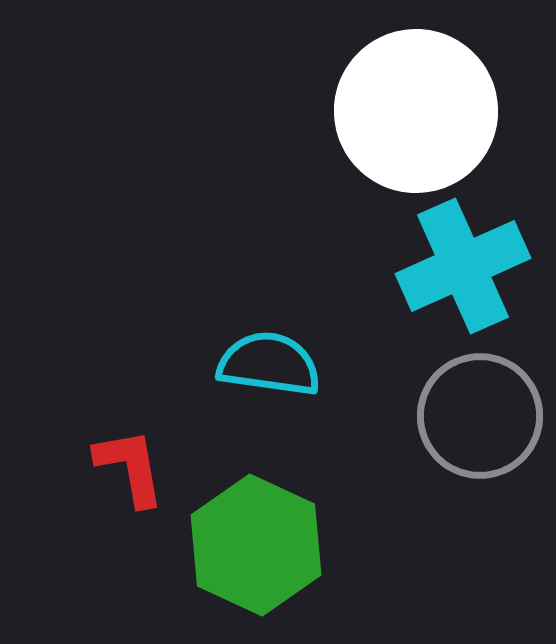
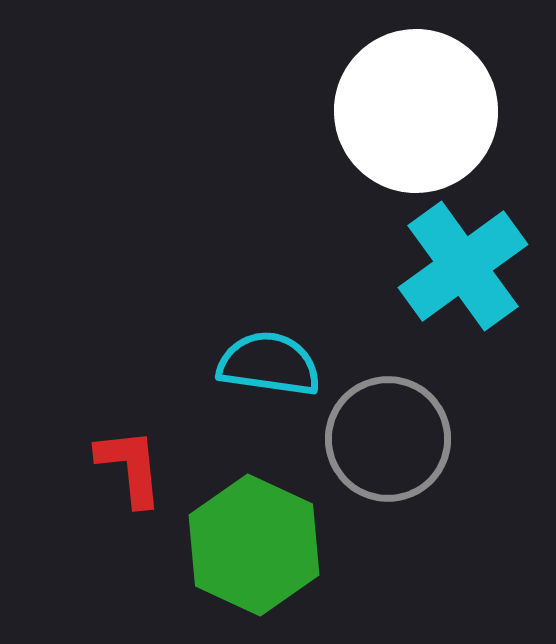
cyan cross: rotated 12 degrees counterclockwise
gray circle: moved 92 px left, 23 px down
red L-shape: rotated 4 degrees clockwise
green hexagon: moved 2 px left
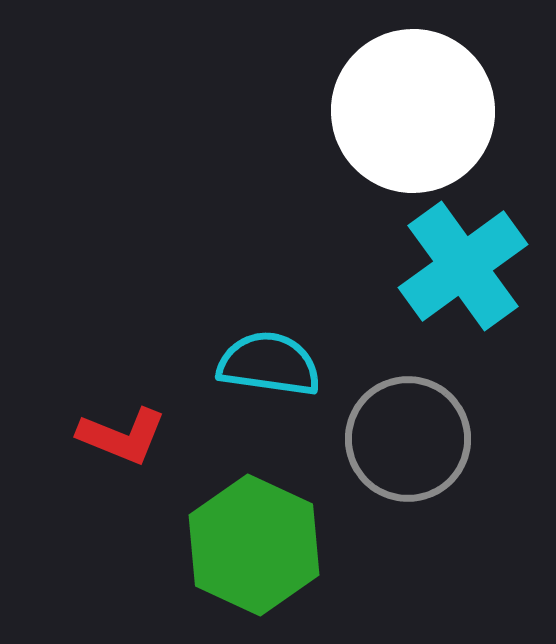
white circle: moved 3 px left
gray circle: moved 20 px right
red L-shape: moved 8 px left, 31 px up; rotated 118 degrees clockwise
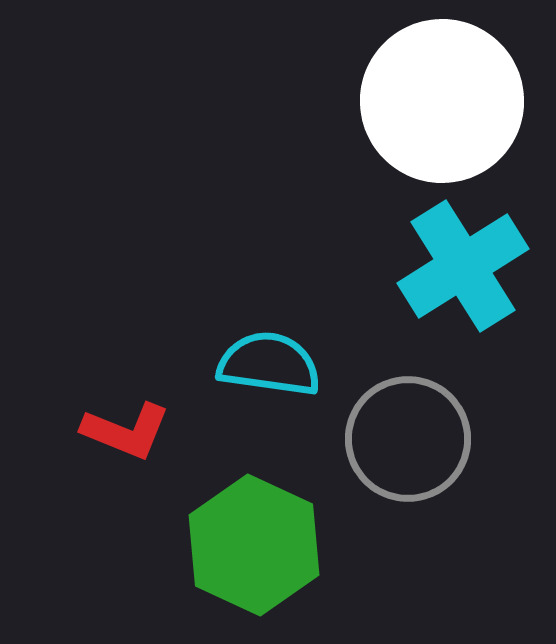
white circle: moved 29 px right, 10 px up
cyan cross: rotated 4 degrees clockwise
red L-shape: moved 4 px right, 5 px up
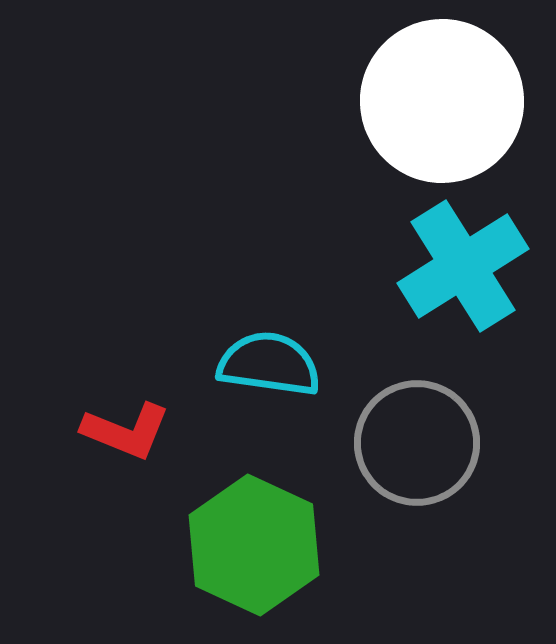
gray circle: moved 9 px right, 4 px down
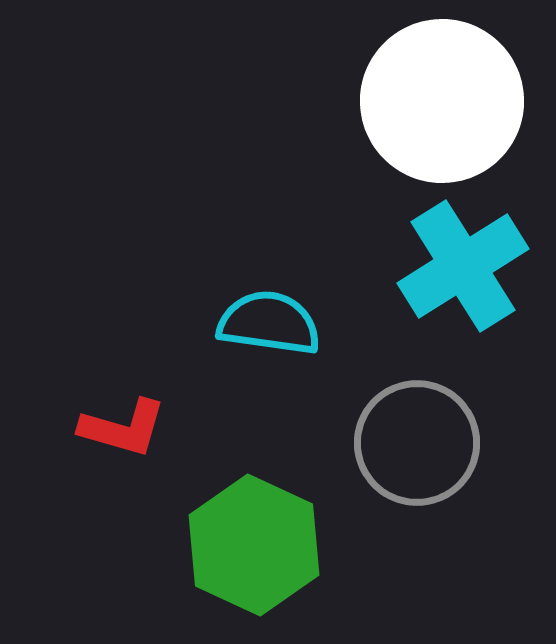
cyan semicircle: moved 41 px up
red L-shape: moved 3 px left, 3 px up; rotated 6 degrees counterclockwise
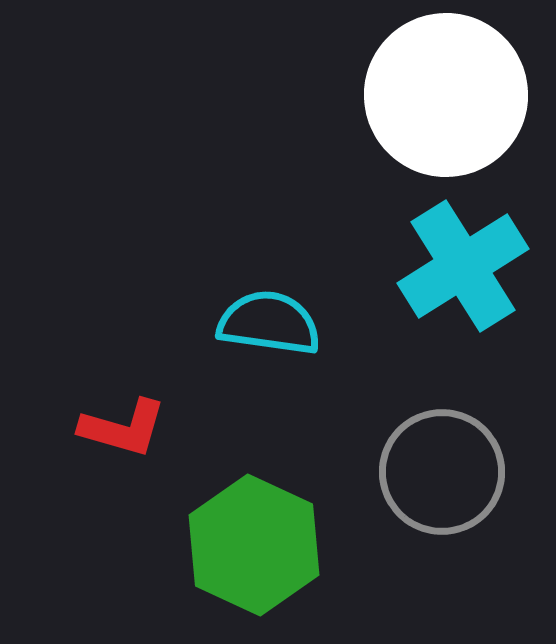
white circle: moved 4 px right, 6 px up
gray circle: moved 25 px right, 29 px down
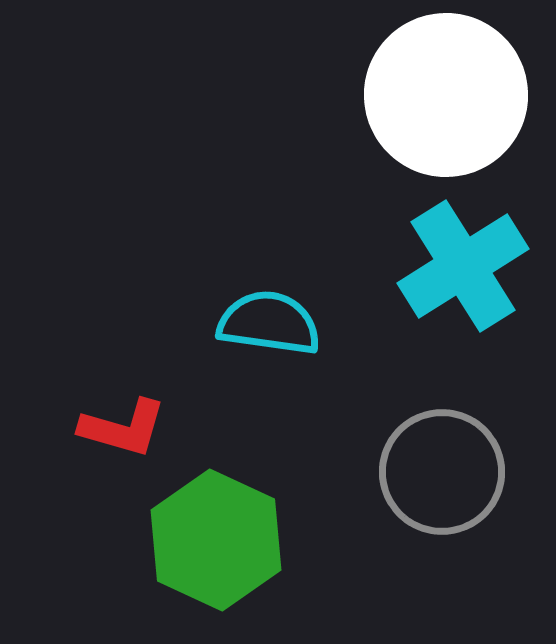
green hexagon: moved 38 px left, 5 px up
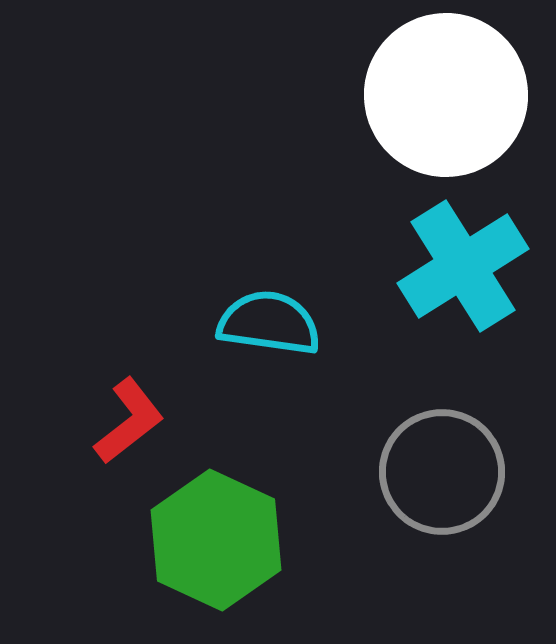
red L-shape: moved 6 px right, 7 px up; rotated 54 degrees counterclockwise
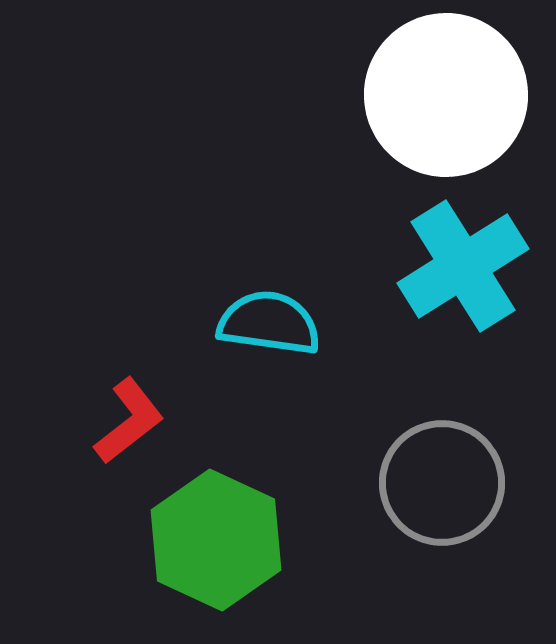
gray circle: moved 11 px down
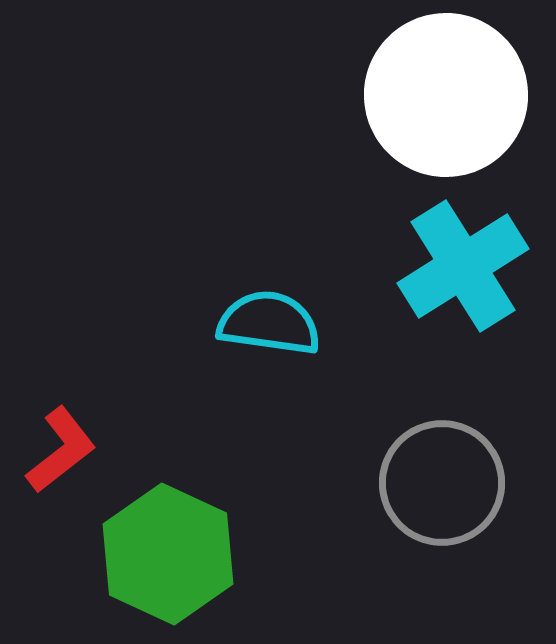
red L-shape: moved 68 px left, 29 px down
green hexagon: moved 48 px left, 14 px down
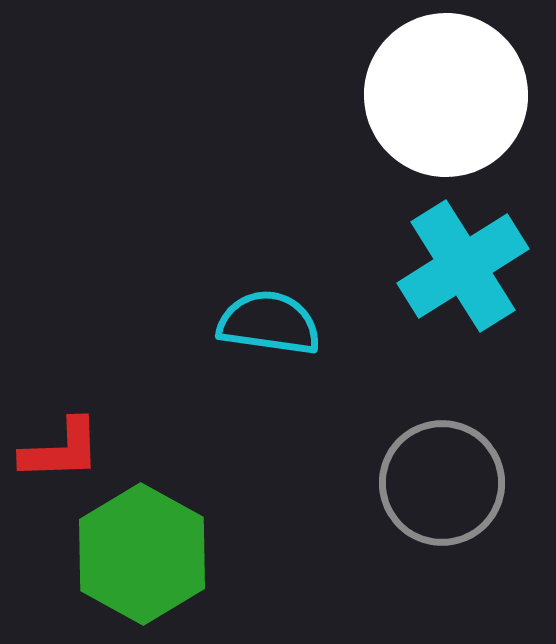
red L-shape: rotated 36 degrees clockwise
green hexagon: moved 26 px left; rotated 4 degrees clockwise
